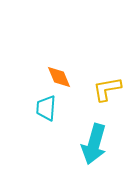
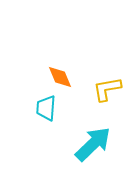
orange diamond: moved 1 px right
cyan arrow: moved 1 px left; rotated 150 degrees counterclockwise
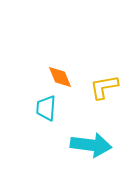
yellow L-shape: moved 3 px left, 2 px up
cyan arrow: moved 2 px left, 1 px down; rotated 51 degrees clockwise
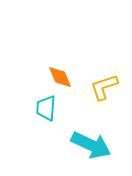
yellow L-shape: rotated 8 degrees counterclockwise
cyan arrow: rotated 18 degrees clockwise
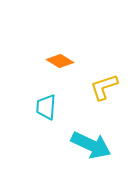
orange diamond: moved 16 px up; rotated 36 degrees counterclockwise
cyan trapezoid: moved 1 px up
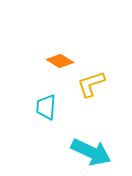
yellow L-shape: moved 13 px left, 3 px up
cyan arrow: moved 7 px down
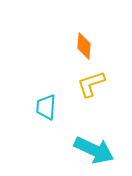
orange diamond: moved 24 px right, 15 px up; rotated 64 degrees clockwise
cyan arrow: moved 3 px right, 2 px up
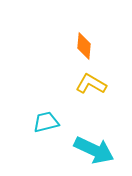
yellow L-shape: rotated 48 degrees clockwise
cyan trapezoid: moved 15 px down; rotated 72 degrees clockwise
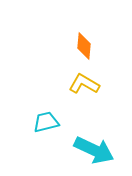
yellow L-shape: moved 7 px left
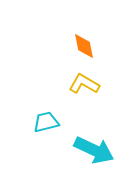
orange diamond: rotated 16 degrees counterclockwise
